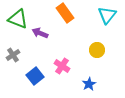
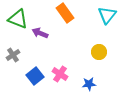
yellow circle: moved 2 px right, 2 px down
pink cross: moved 2 px left, 8 px down
blue star: rotated 24 degrees clockwise
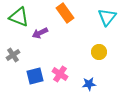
cyan triangle: moved 2 px down
green triangle: moved 1 px right, 2 px up
purple arrow: rotated 49 degrees counterclockwise
blue square: rotated 24 degrees clockwise
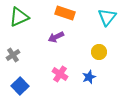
orange rectangle: rotated 36 degrees counterclockwise
green triangle: rotated 45 degrees counterclockwise
purple arrow: moved 16 px right, 4 px down
blue square: moved 15 px left, 10 px down; rotated 30 degrees counterclockwise
blue star: moved 7 px up; rotated 16 degrees counterclockwise
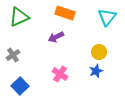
blue star: moved 7 px right, 6 px up
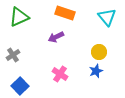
cyan triangle: rotated 18 degrees counterclockwise
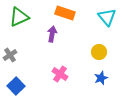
purple arrow: moved 4 px left, 3 px up; rotated 126 degrees clockwise
gray cross: moved 3 px left
blue star: moved 5 px right, 7 px down
blue square: moved 4 px left
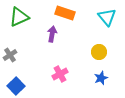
pink cross: rotated 28 degrees clockwise
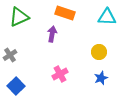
cyan triangle: rotated 48 degrees counterclockwise
